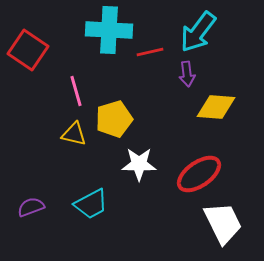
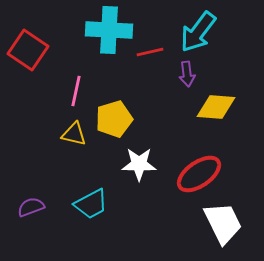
pink line: rotated 28 degrees clockwise
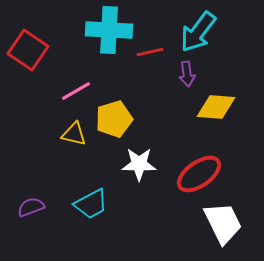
pink line: rotated 48 degrees clockwise
